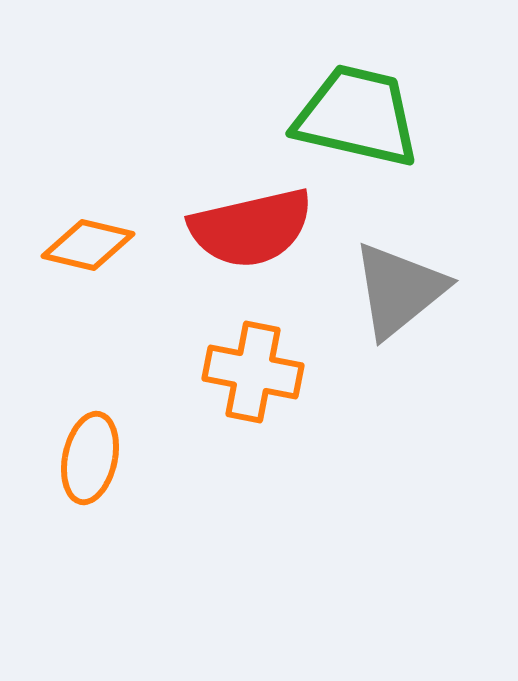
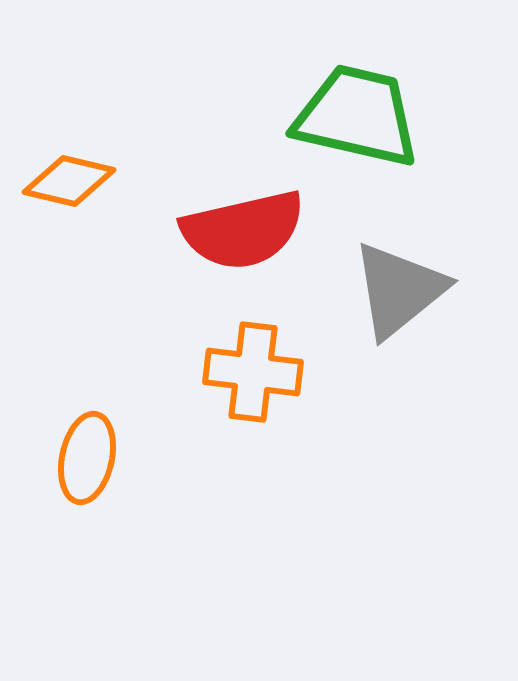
red semicircle: moved 8 px left, 2 px down
orange diamond: moved 19 px left, 64 px up
orange cross: rotated 4 degrees counterclockwise
orange ellipse: moved 3 px left
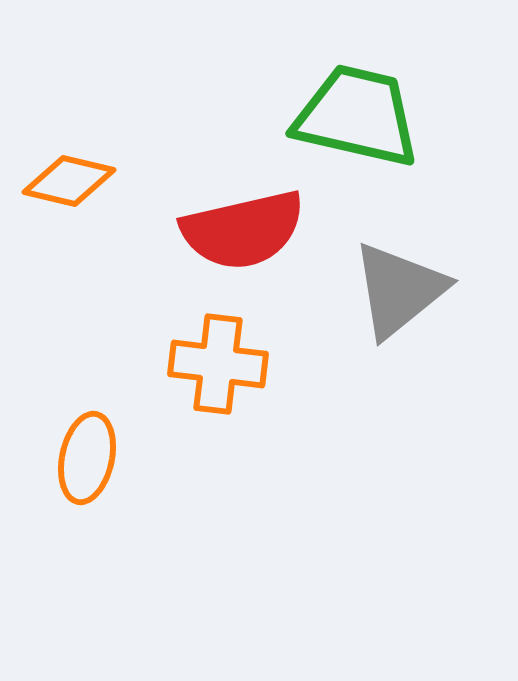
orange cross: moved 35 px left, 8 px up
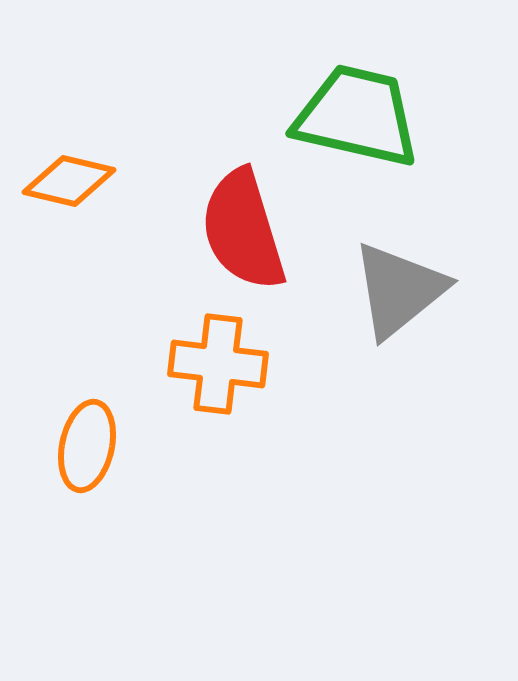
red semicircle: rotated 86 degrees clockwise
orange ellipse: moved 12 px up
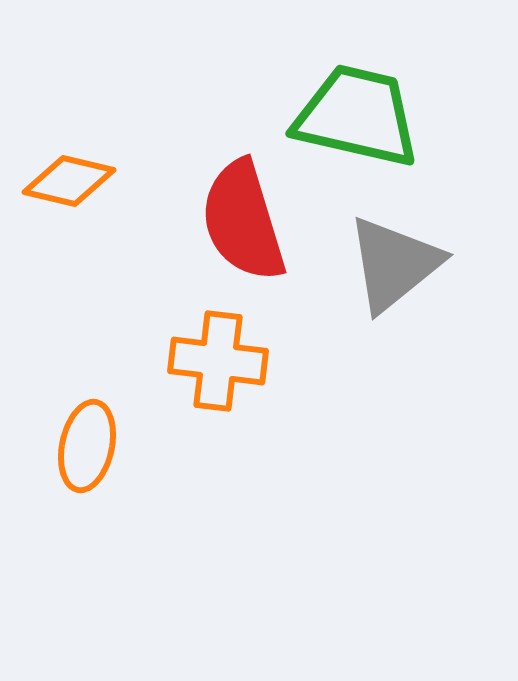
red semicircle: moved 9 px up
gray triangle: moved 5 px left, 26 px up
orange cross: moved 3 px up
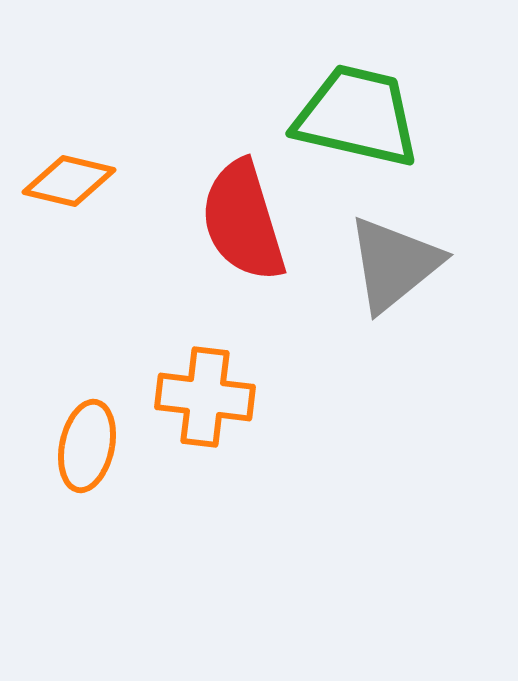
orange cross: moved 13 px left, 36 px down
